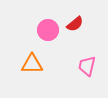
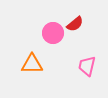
pink circle: moved 5 px right, 3 px down
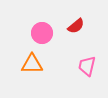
red semicircle: moved 1 px right, 2 px down
pink circle: moved 11 px left
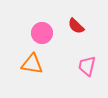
red semicircle: rotated 84 degrees clockwise
orange triangle: rotated 10 degrees clockwise
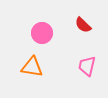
red semicircle: moved 7 px right, 1 px up
orange triangle: moved 3 px down
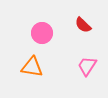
pink trapezoid: rotated 20 degrees clockwise
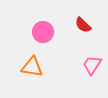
pink circle: moved 1 px right, 1 px up
pink trapezoid: moved 5 px right, 1 px up
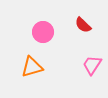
orange triangle: rotated 25 degrees counterclockwise
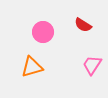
red semicircle: rotated 12 degrees counterclockwise
